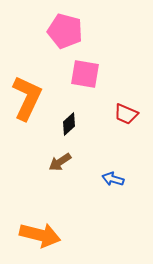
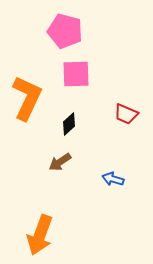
pink square: moved 9 px left; rotated 12 degrees counterclockwise
orange arrow: rotated 96 degrees clockwise
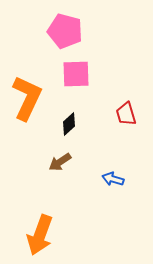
red trapezoid: rotated 50 degrees clockwise
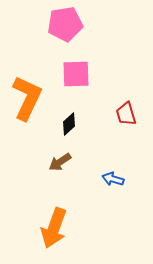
pink pentagon: moved 7 px up; rotated 24 degrees counterclockwise
orange arrow: moved 14 px right, 7 px up
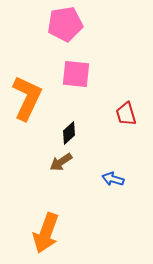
pink square: rotated 8 degrees clockwise
black diamond: moved 9 px down
brown arrow: moved 1 px right
orange arrow: moved 8 px left, 5 px down
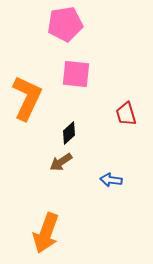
blue arrow: moved 2 px left, 1 px down; rotated 10 degrees counterclockwise
